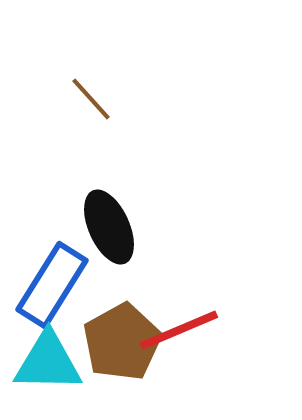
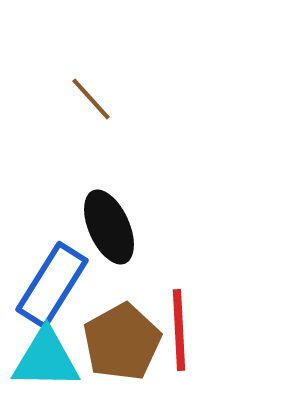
red line: rotated 70 degrees counterclockwise
cyan triangle: moved 2 px left, 3 px up
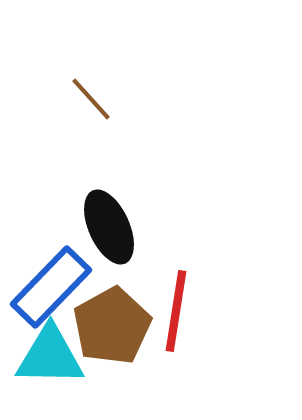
blue rectangle: moved 1 px left, 2 px down; rotated 12 degrees clockwise
red line: moved 3 px left, 19 px up; rotated 12 degrees clockwise
brown pentagon: moved 10 px left, 16 px up
cyan triangle: moved 4 px right, 3 px up
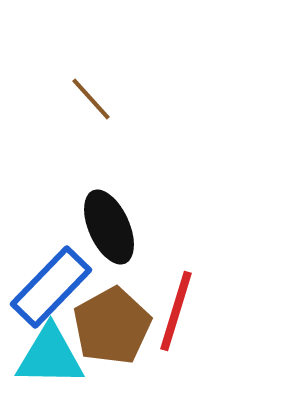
red line: rotated 8 degrees clockwise
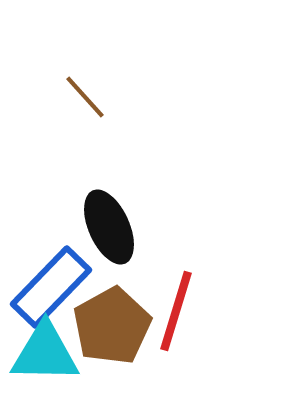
brown line: moved 6 px left, 2 px up
cyan triangle: moved 5 px left, 3 px up
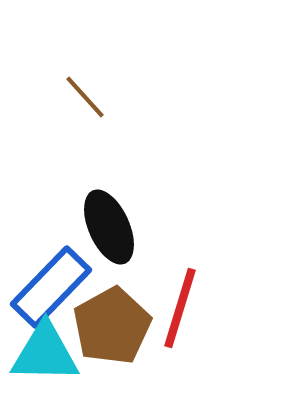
red line: moved 4 px right, 3 px up
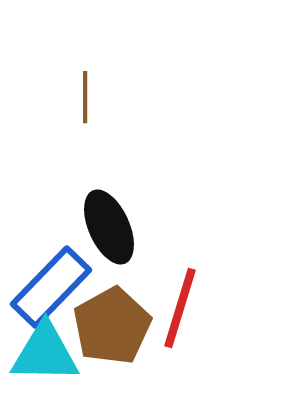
brown line: rotated 42 degrees clockwise
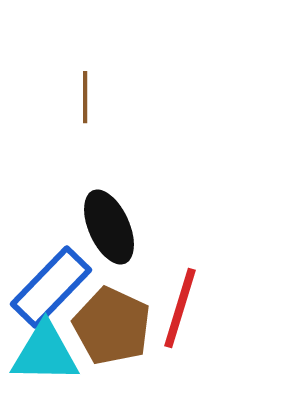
brown pentagon: rotated 18 degrees counterclockwise
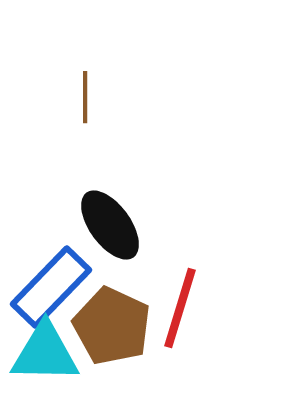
black ellipse: moved 1 px right, 2 px up; rotated 12 degrees counterclockwise
